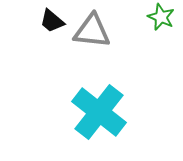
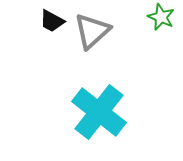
black trapezoid: rotated 12 degrees counterclockwise
gray triangle: rotated 48 degrees counterclockwise
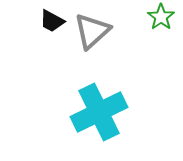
green star: rotated 12 degrees clockwise
cyan cross: rotated 26 degrees clockwise
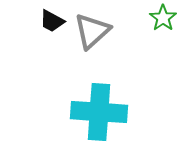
green star: moved 2 px right, 1 px down
cyan cross: rotated 30 degrees clockwise
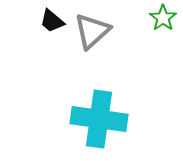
black trapezoid: rotated 12 degrees clockwise
cyan cross: moved 7 px down; rotated 4 degrees clockwise
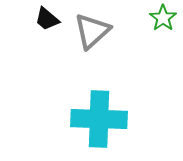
black trapezoid: moved 5 px left, 2 px up
cyan cross: rotated 6 degrees counterclockwise
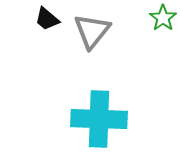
gray triangle: rotated 9 degrees counterclockwise
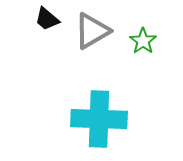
green star: moved 20 px left, 23 px down
gray triangle: rotated 21 degrees clockwise
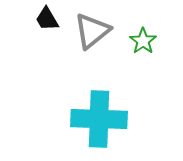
black trapezoid: rotated 20 degrees clockwise
gray triangle: rotated 9 degrees counterclockwise
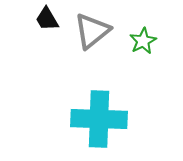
green star: rotated 8 degrees clockwise
